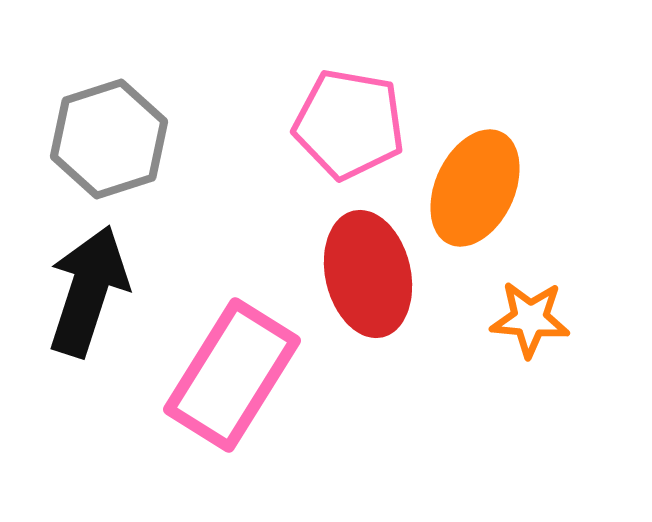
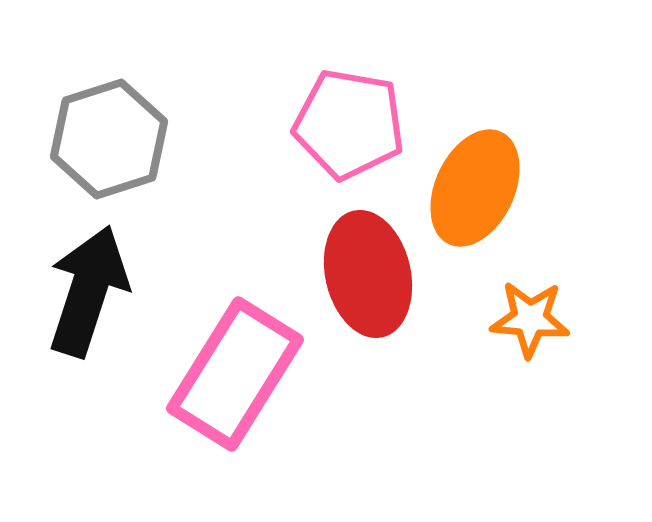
pink rectangle: moved 3 px right, 1 px up
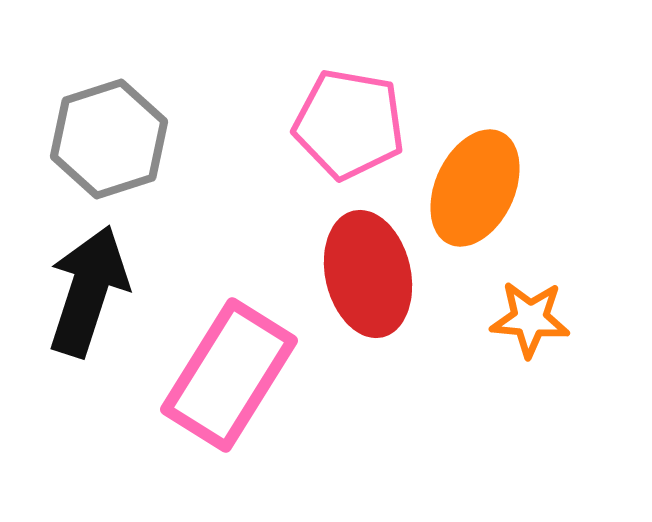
pink rectangle: moved 6 px left, 1 px down
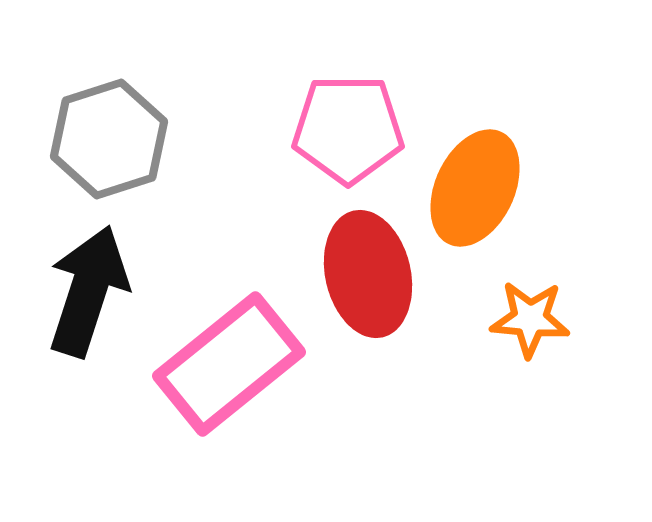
pink pentagon: moved 1 px left, 5 px down; rotated 10 degrees counterclockwise
pink rectangle: moved 11 px up; rotated 19 degrees clockwise
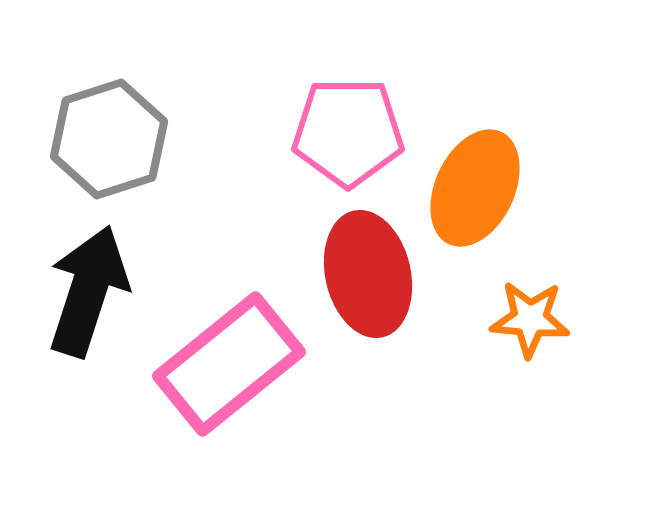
pink pentagon: moved 3 px down
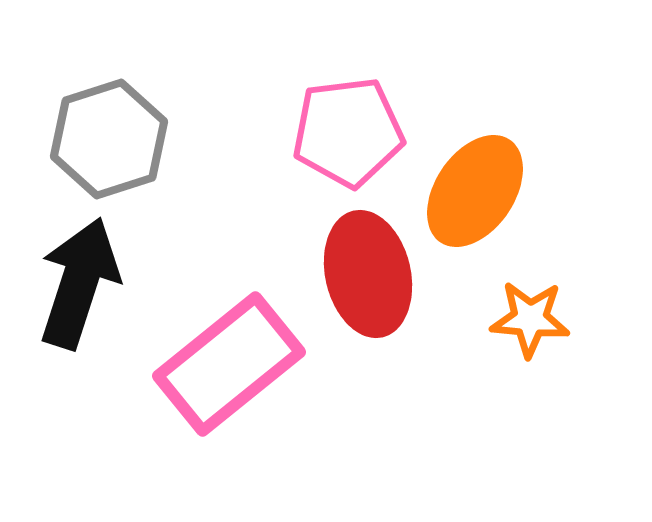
pink pentagon: rotated 7 degrees counterclockwise
orange ellipse: moved 3 px down; rotated 9 degrees clockwise
black arrow: moved 9 px left, 8 px up
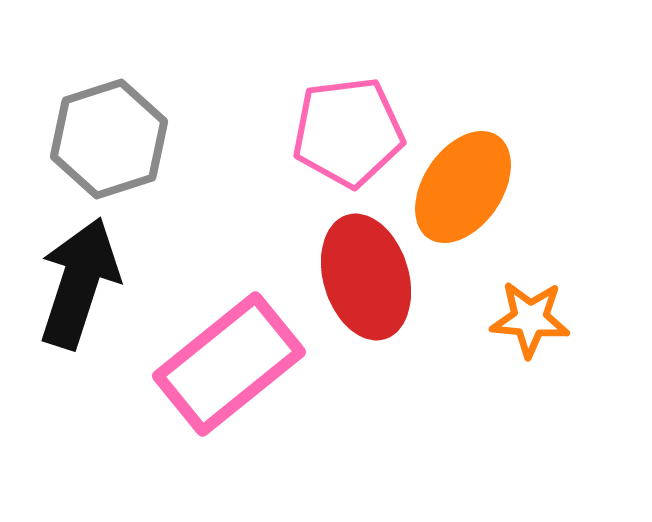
orange ellipse: moved 12 px left, 4 px up
red ellipse: moved 2 px left, 3 px down; rotated 4 degrees counterclockwise
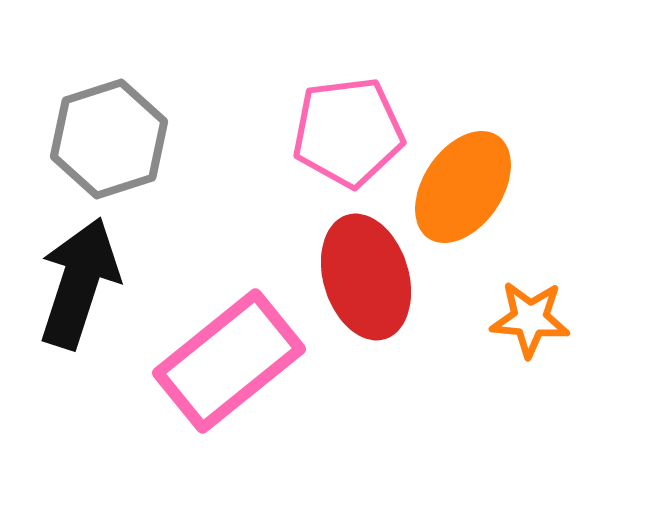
pink rectangle: moved 3 px up
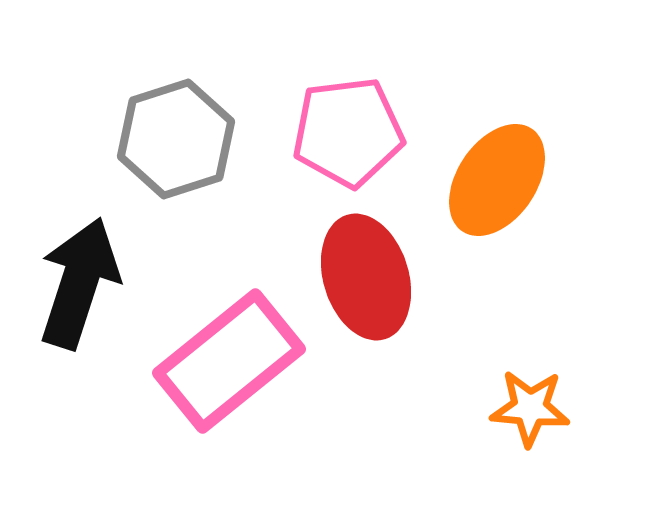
gray hexagon: moved 67 px right
orange ellipse: moved 34 px right, 7 px up
orange star: moved 89 px down
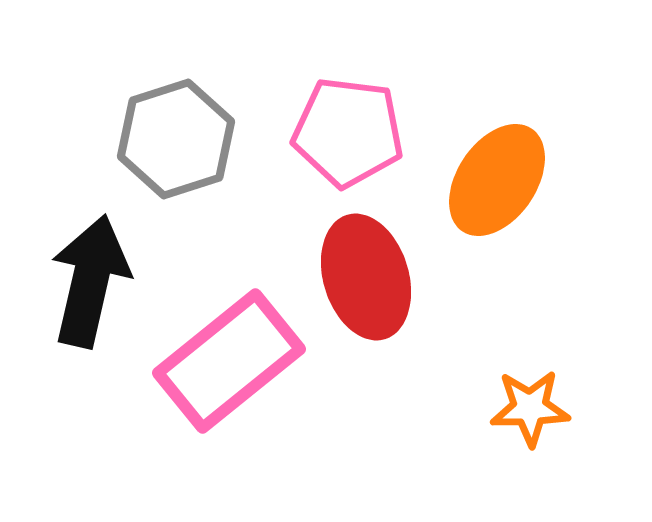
pink pentagon: rotated 14 degrees clockwise
black arrow: moved 11 px right, 2 px up; rotated 5 degrees counterclockwise
orange star: rotated 6 degrees counterclockwise
